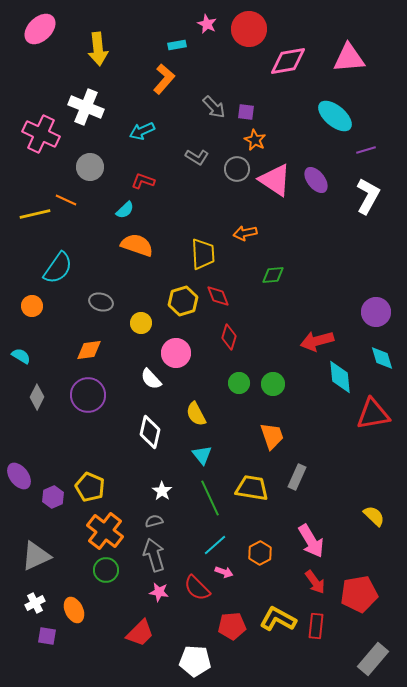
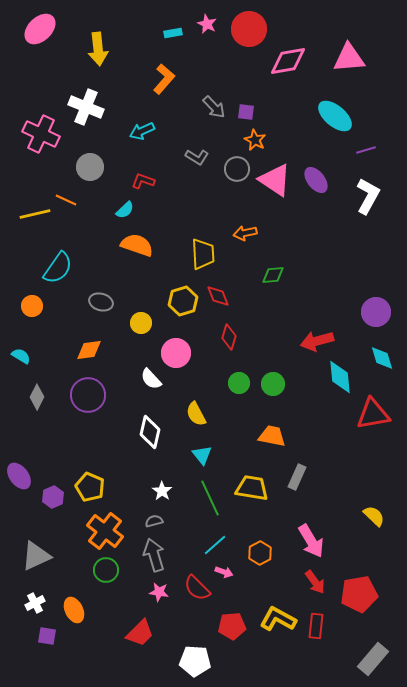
cyan rectangle at (177, 45): moved 4 px left, 12 px up
orange trapezoid at (272, 436): rotated 60 degrees counterclockwise
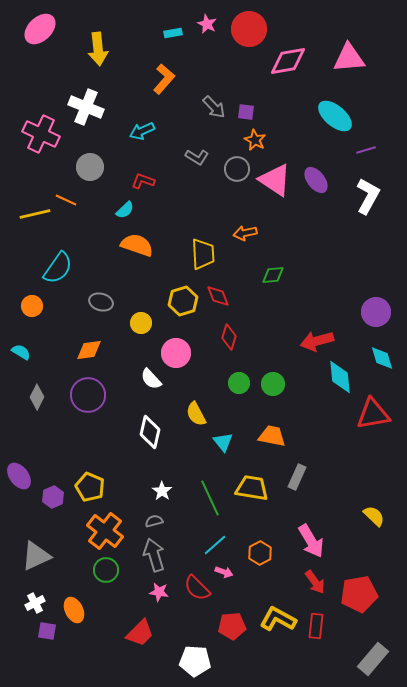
cyan semicircle at (21, 356): moved 4 px up
cyan triangle at (202, 455): moved 21 px right, 13 px up
purple square at (47, 636): moved 5 px up
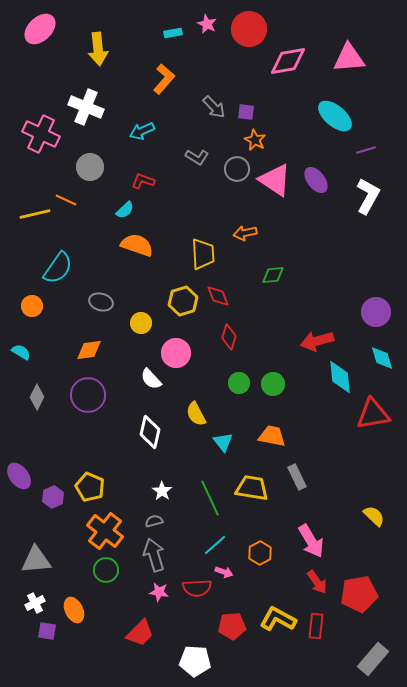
gray rectangle at (297, 477): rotated 50 degrees counterclockwise
gray triangle at (36, 556): moved 4 px down; rotated 20 degrees clockwise
red arrow at (315, 582): moved 2 px right
red semicircle at (197, 588): rotated 48 degrees counterclockwise
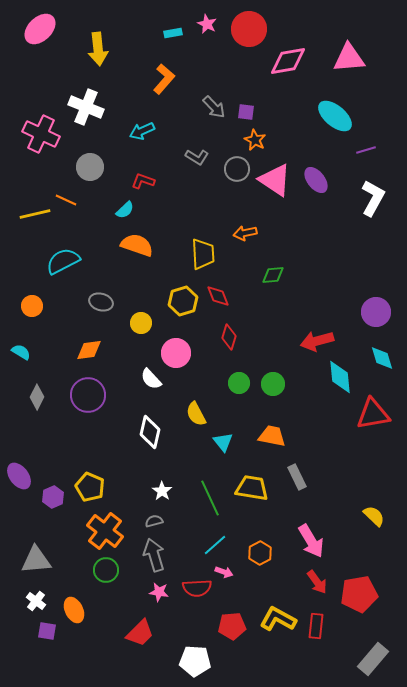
white L-shape at (368, 196): moved 5 px right, 2 px down
cyan semicircle at (58, 268): moved 5 px right, 7 px up; rotated 152 degrees counterclockwise
white cross at (35, 603): moved 1 px right, 2 px up; rotated 24 degrees counterclockwise
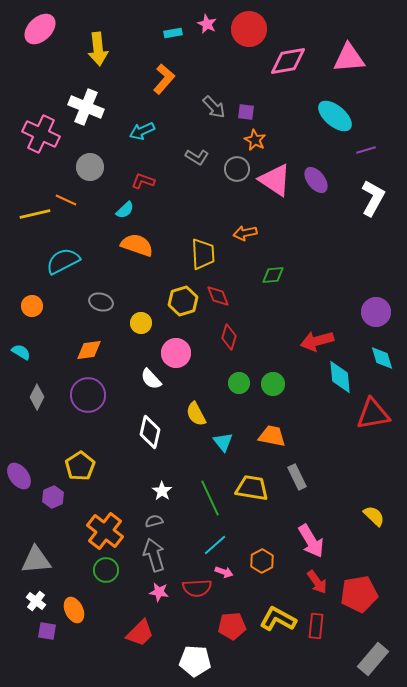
yellow pentagon at (90, 487): moved 10 px left, 21 px up; rotated 16 degrees clockwise
orange hexagon at (260, 553): moved 2 px right, 8 px down
